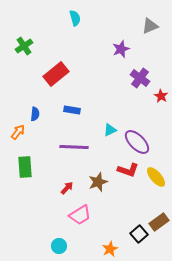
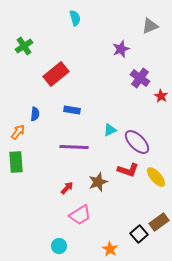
green rectangle: moved 9 px left, 5 px up
orange star: rotated 14 degrees counterclockwise
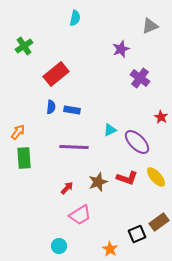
cyan semicircle: rotated 28 degrees clockwise
red star: moved 21 px down
blue semicircle: moved 16 px right, 7 px up
green rectangle: moved 8 px right, 4 px up
red L-shape: moved 1 px left, 8 px down
black square: moved 2 px left; rotated 18 degrees clockwise
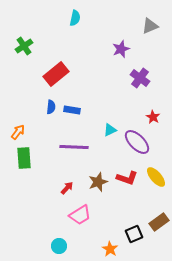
red star: moved 8 px left
black square: moved 3 px left
